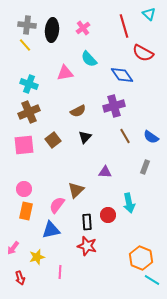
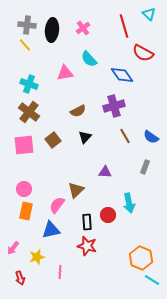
brown cross: rotated 30 degrees counterclockwise
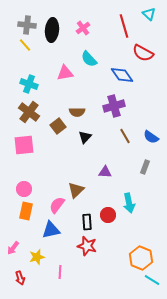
brown semicircle: moved 1 px left, 1 px down; rotated 28 degrees clockwise
brown square: moved 5 px right, 14 px up
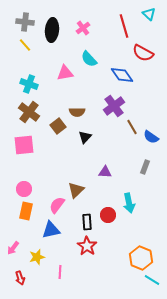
gray cross: moved 2 px left, 3 px up
purple cross: rotated 20 degrees counterclockwise
brown line: moved 7 px right, 9 px up
red star: rotated 18 degrees clockwise
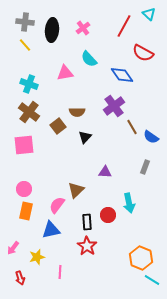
red line: rotated 45 degrees clockwise
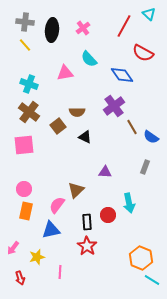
black triangle: rotated 48 degrees counterclockwise
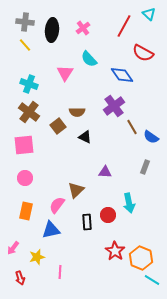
pink triangle: rotated 48 degrees counterclockwise
pink circle: moved 1 px right, 11 px up
red star: moved 28 px right, 5 px down
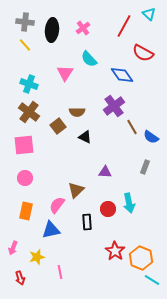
red circle: moved 6 px up
pink arrow: rotated 16 degrees counterclockwise
pink line: rotated 16 degrees counterclockwise
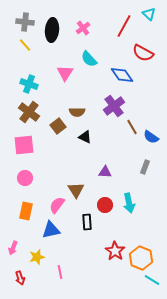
brown triangle: rotated 18 degrees counterclockwise
red circle: moved 3 px left, 4 px up
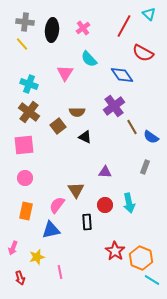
yellow line: moved 3 px left, 1 px up
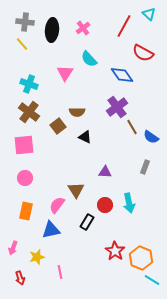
purple cross: moved 3 px right, 1 px down
black rectangle: rotated 35 degrees clockwise
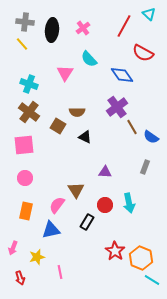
brown square: rotated 21 degrees counterclockwise
